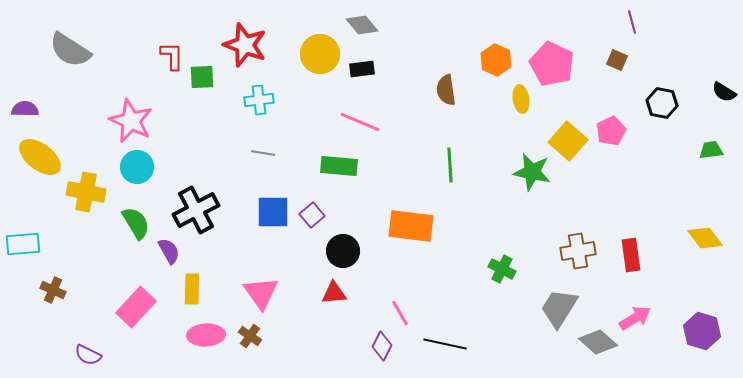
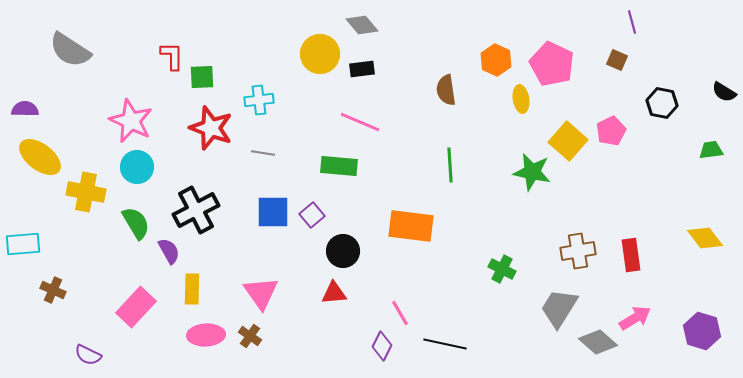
red star at (245, 45): moved 34 px left, 83 px down
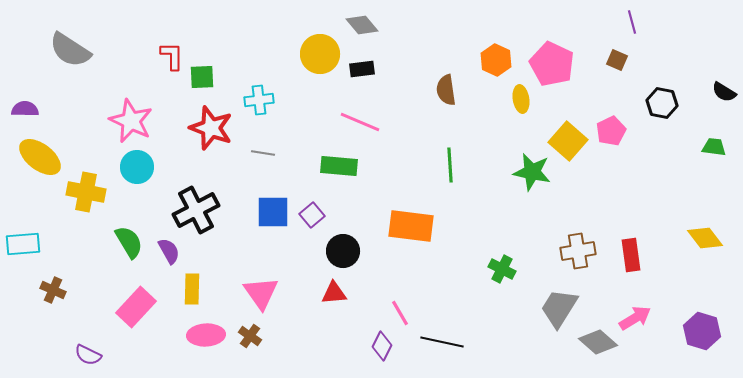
green trapezoid at (711, 150): moved 3 px right, 3 px up; rotated 15 degrees clockwise
green semicircle at (136, 223): moved 7 px left, 19 px down
black line at (445, 344): moved 3 px left, 2 px up
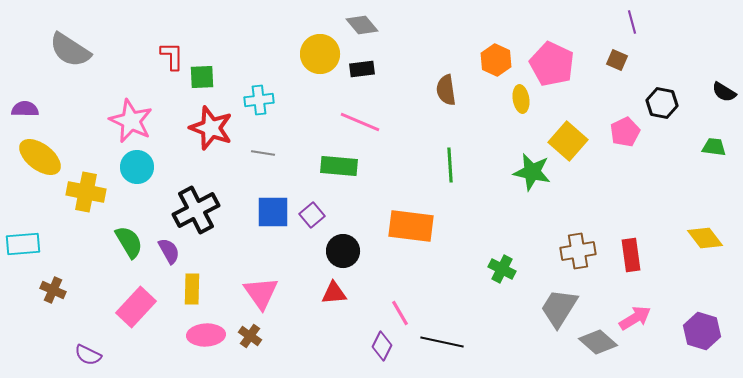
pink pentagon at (611, 131): moved 14 px right, 1 px down
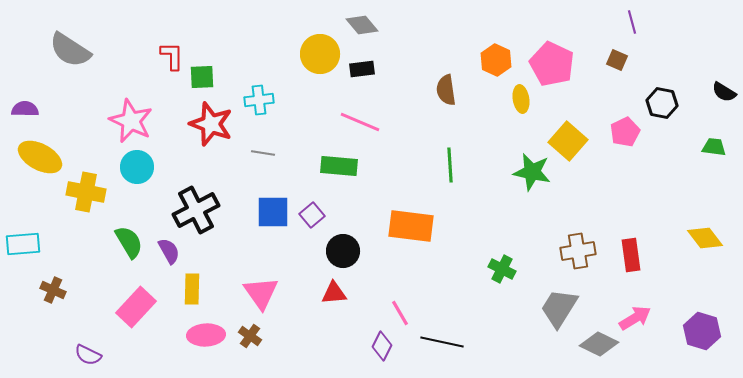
red star at (211, 128): moved 4 px up
yellow ellipse at (40, 157): rotated 9 degrees counterclockwise
gray diamond at (598, 342): moved 1 px right, 2 px down; rotated 15 degrees counterclockwise
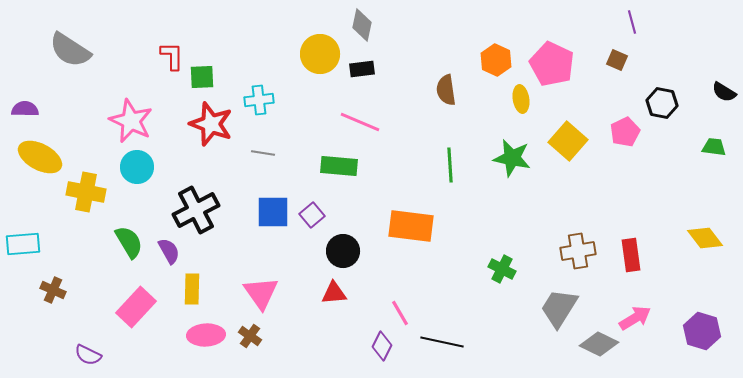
gray diamond at (362, 25): rotated 52 degrees clockwise
green star at (532, 172): moved 20 px left, 14 px up
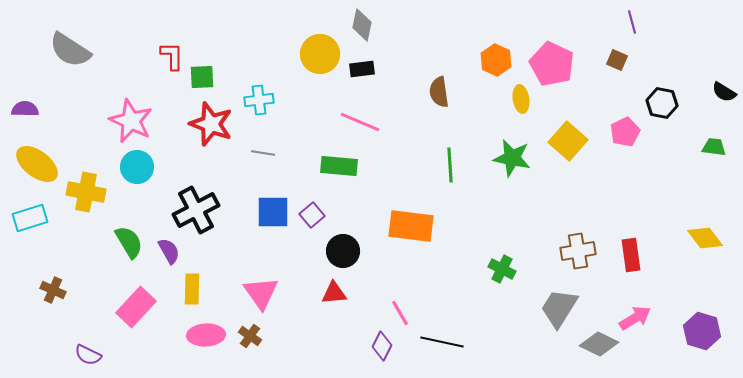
brown semicircle at (446, 90): moved 7 px left, 2 px down
yellow ellipse at (40, 157): moved 3 px left, 7 px down; rotated 9 degrees clockwise
cyan rectangle at (23, 244): moved 7 px right, 26 px up; rotated 12 degrees counterclockwise
